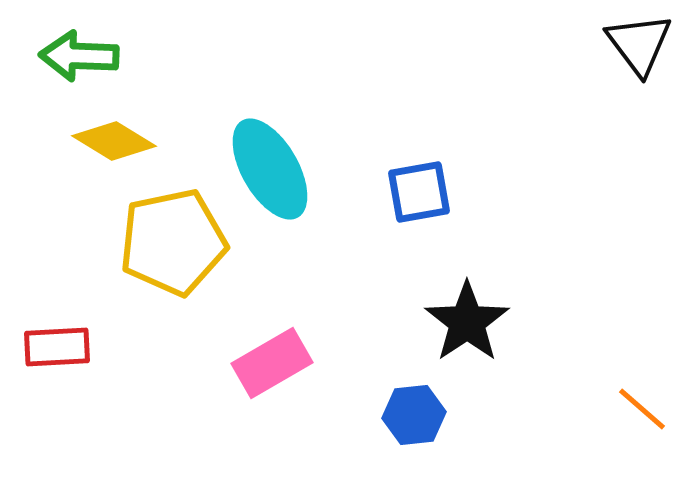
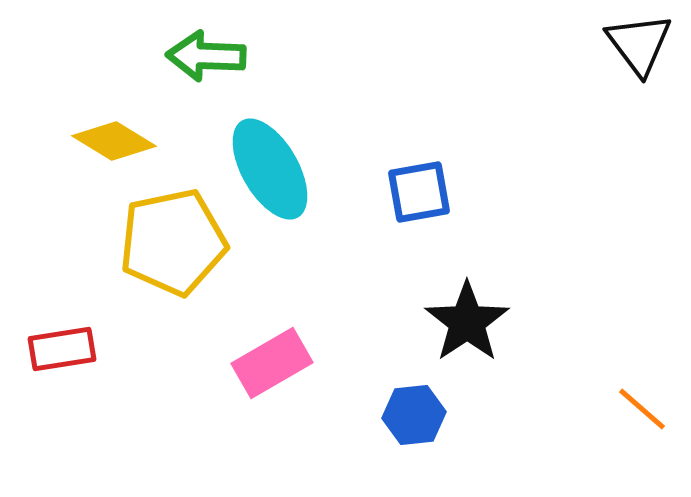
green arrow: moved 127 px right
red rectangle: moved 5 px right, 2 px down; rotated 6 degrees counterclockwise
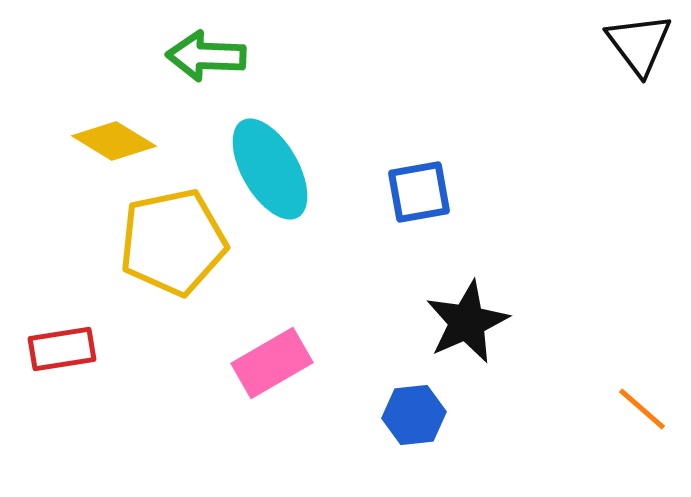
black star: rotated 10 degrees clockwise
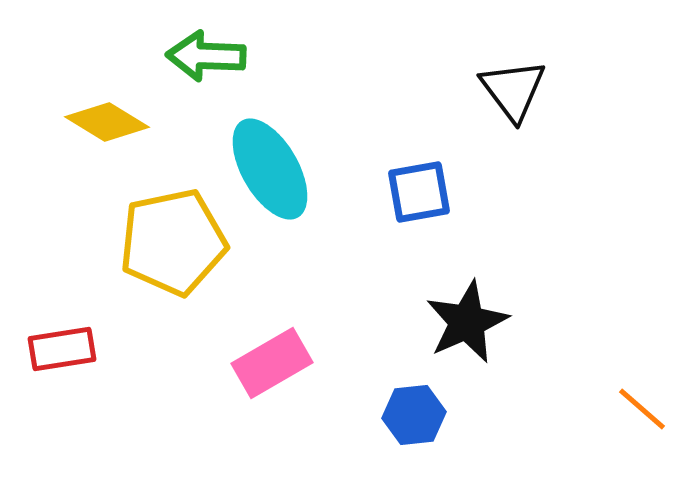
black triangle: moved 126 px left, 46 px down
yellow diamond: moved 7 px left, 19 px up
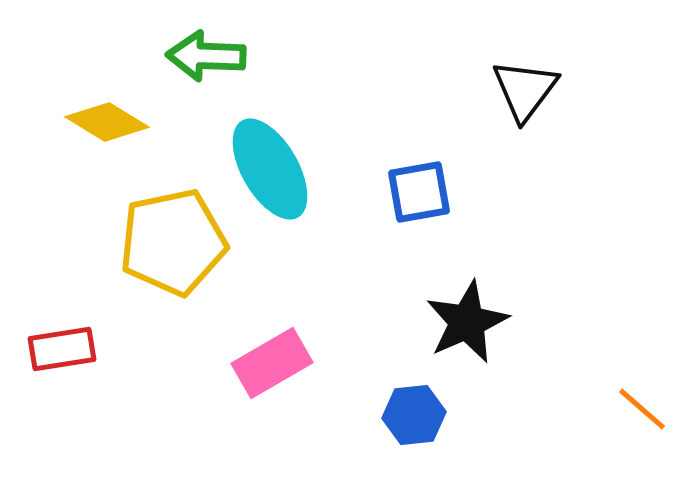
black triangle: moved 12 px right; rotated 14 degrees clockwise
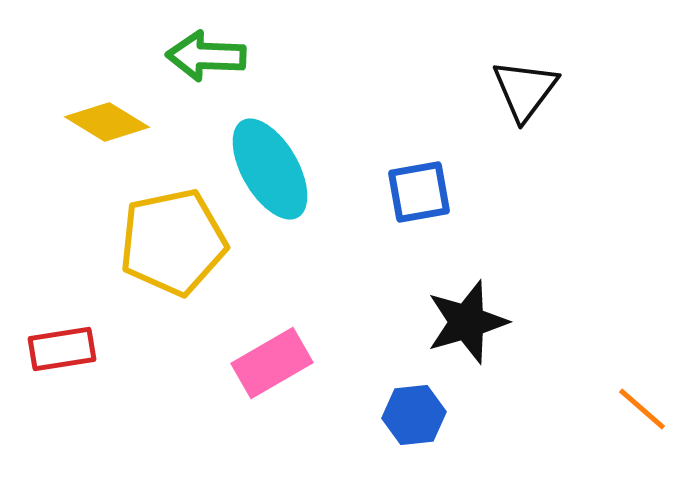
black star: rotated 8 degrees clockwise
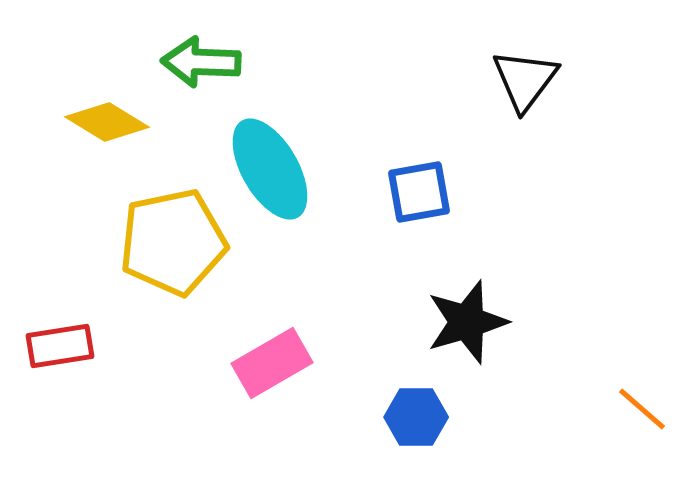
green arrow: moved 5 px left, 6 px down
black triangle: moved 10 px up
red rectangle: moved 2 px left, 3 px up
blue hexagon: moved 2 px right, 2 px down; rotated 6 degrees clockwise
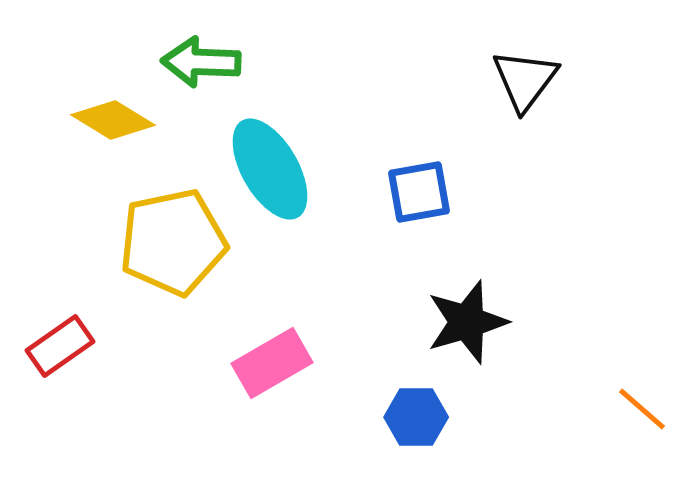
yellow diamond: moved 6 px right, 2 px up
red rectangle: rotated 26 degrees counterclockwise
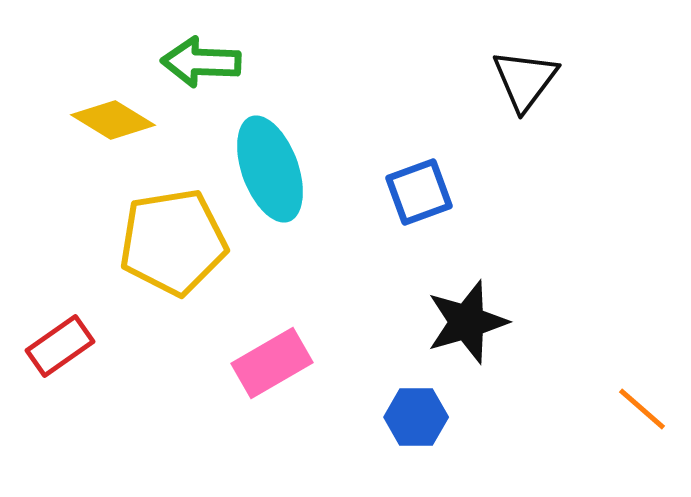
cyan ellipse: rotated 10 degrees clockwise
blue square: rotated 10 degrees counterclockwise
yellow pentagon: rotated 3 degrees clockwise
